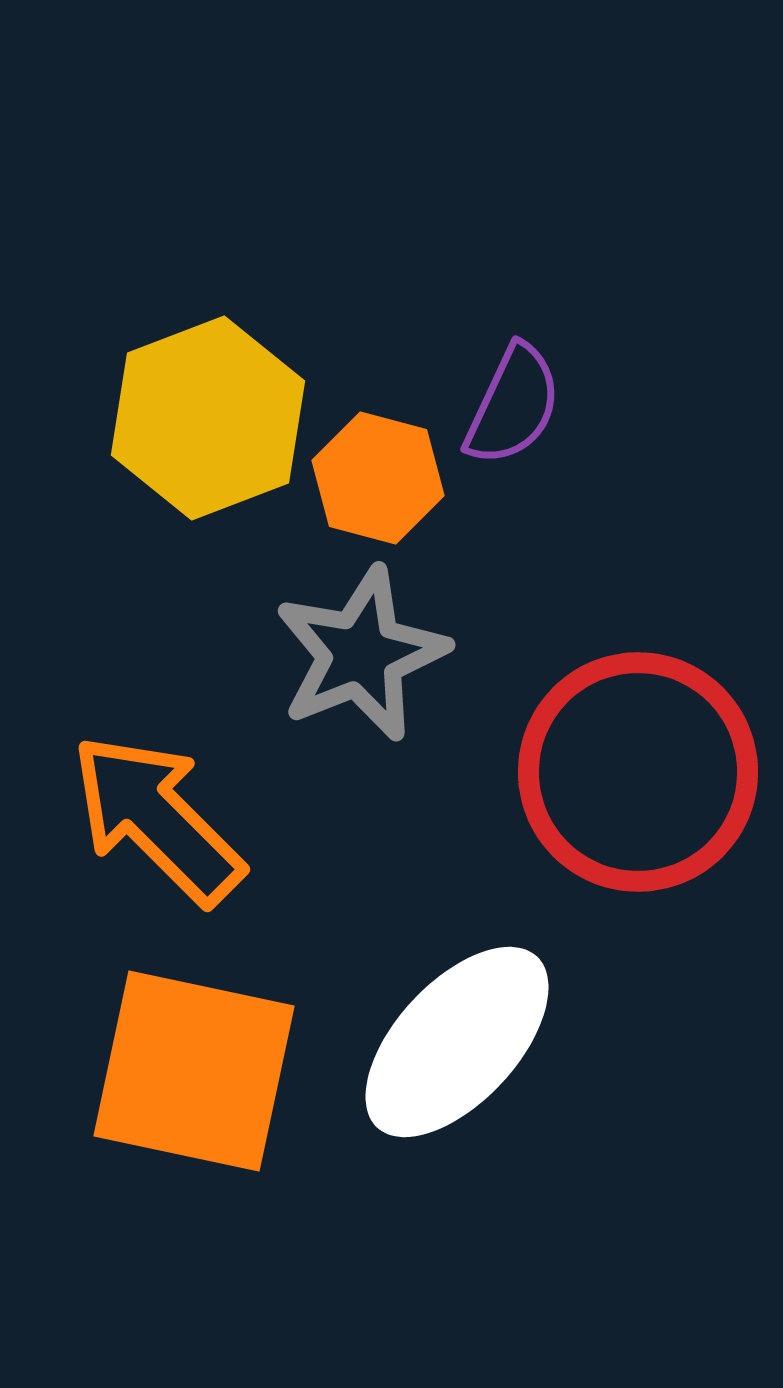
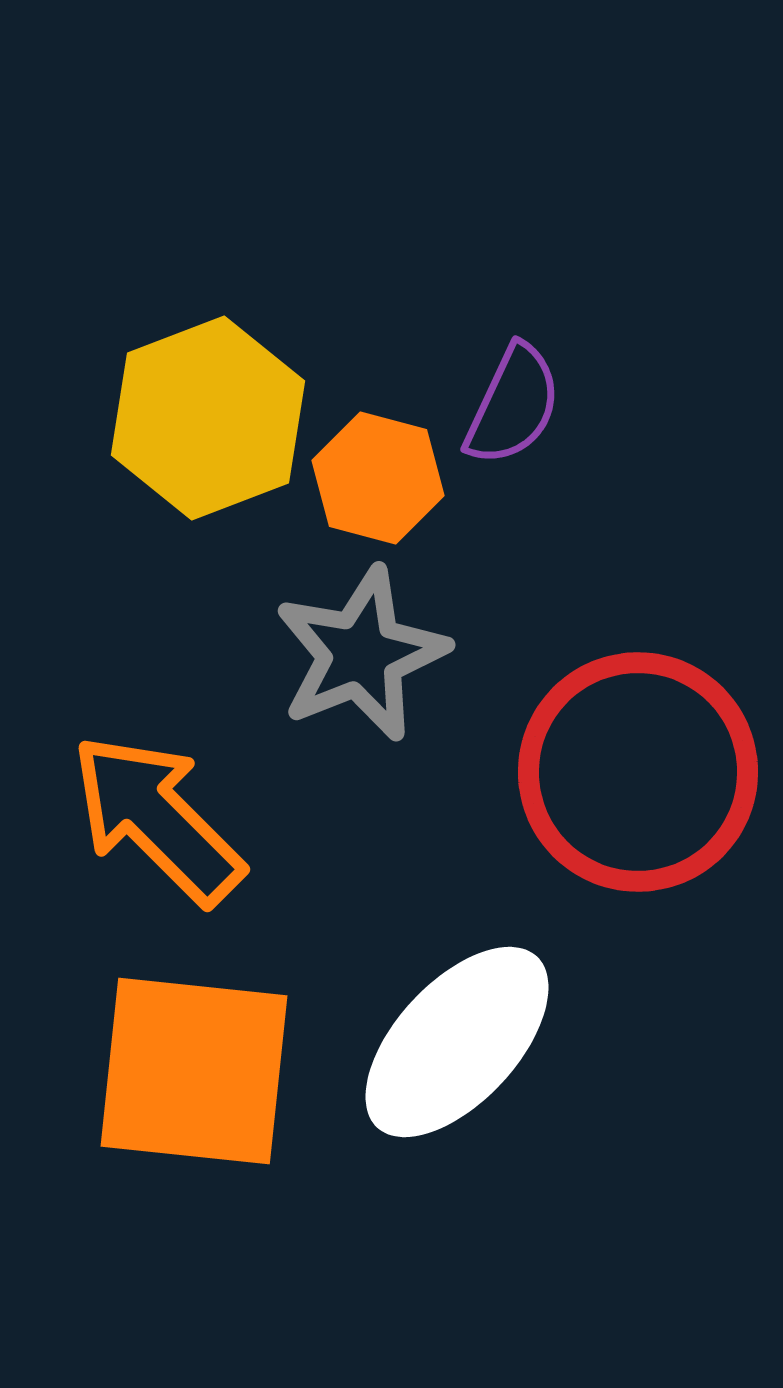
orange square: rotated 6 degrees counterclockwise
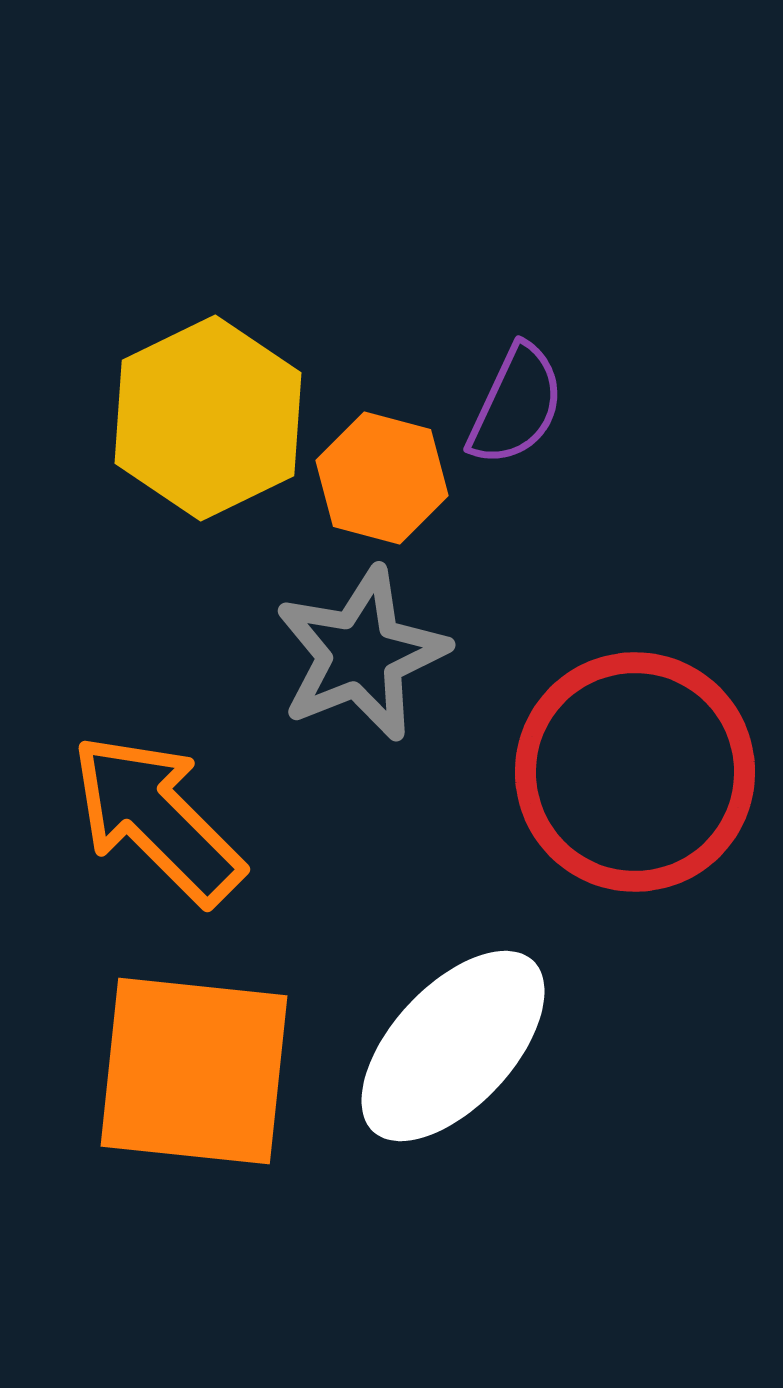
purple semicircle: moved 3 px right
yellow hexagon: rotated 5 degrees counterclockwise
orange hexagon: moved 4 px right
red circle: moved 3 px left
white ellipse: moved 4 px left, 4 px down
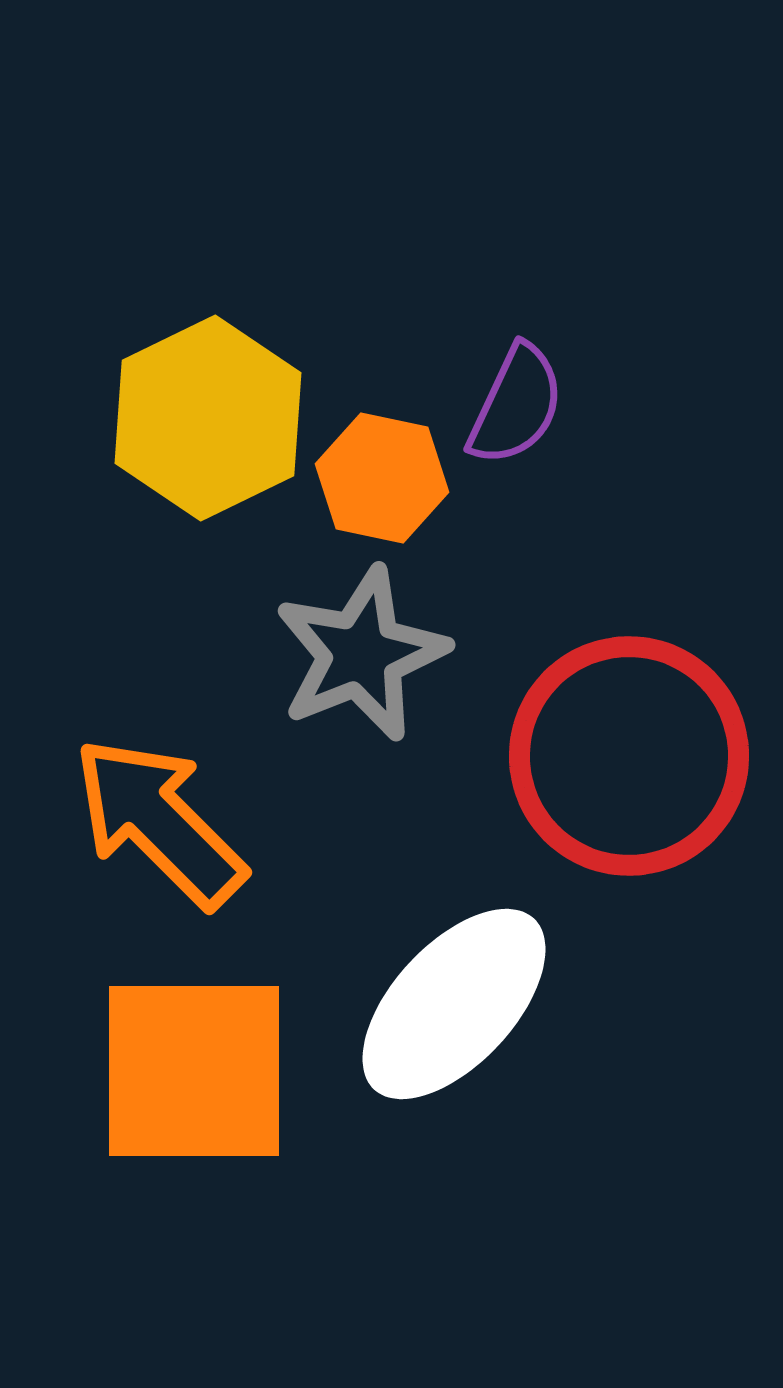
orange hexagon: rotated 3 degrees counterclockwise
red circle: moved 6 px left, 16 px up
orange arrow: moved 2 px right, 3 px down
white ellipse: moved 1 px right, 42 px up
orange square: rotated 6 degrees counterclockwise
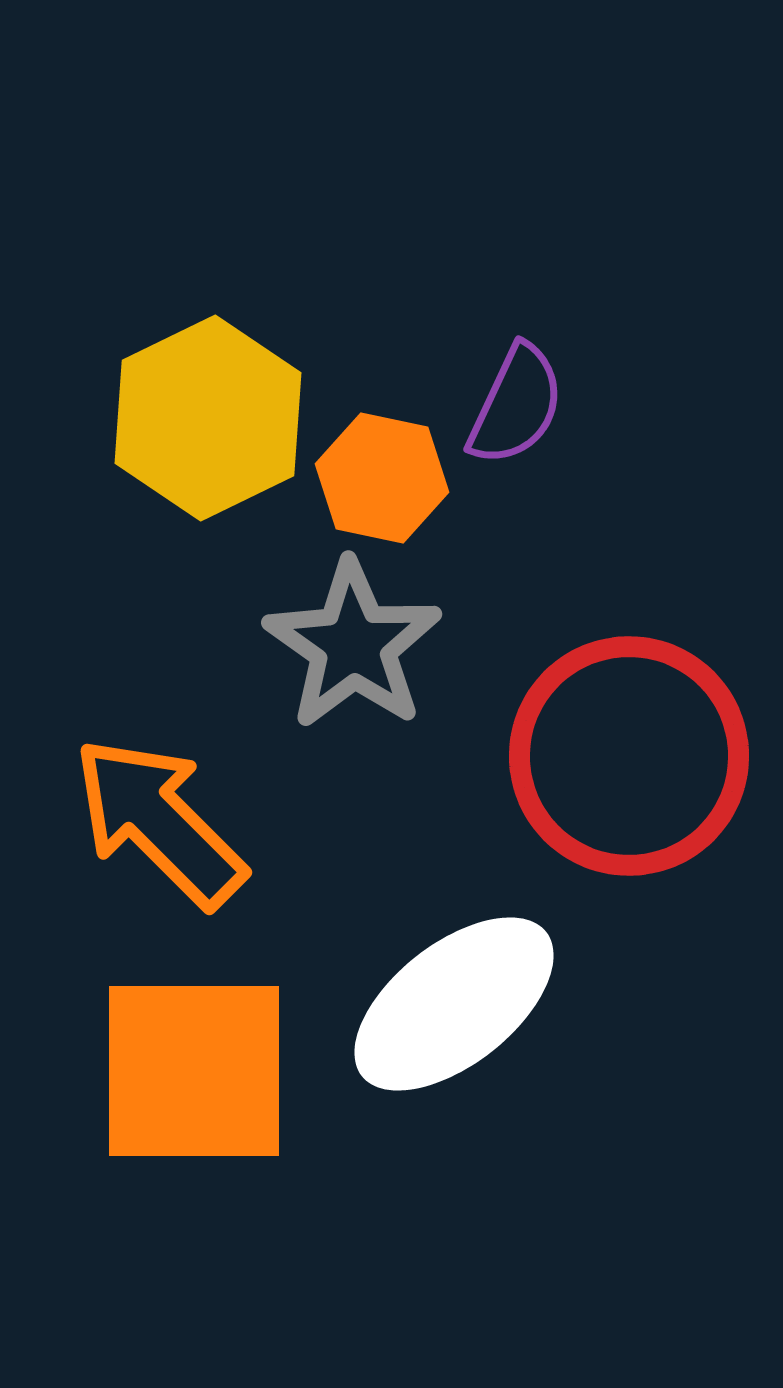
gray star: moved 8 px left, 9 px up; rotated 15 degrees counterclockwise
white ellipse: rotated 9 degrees clockwise
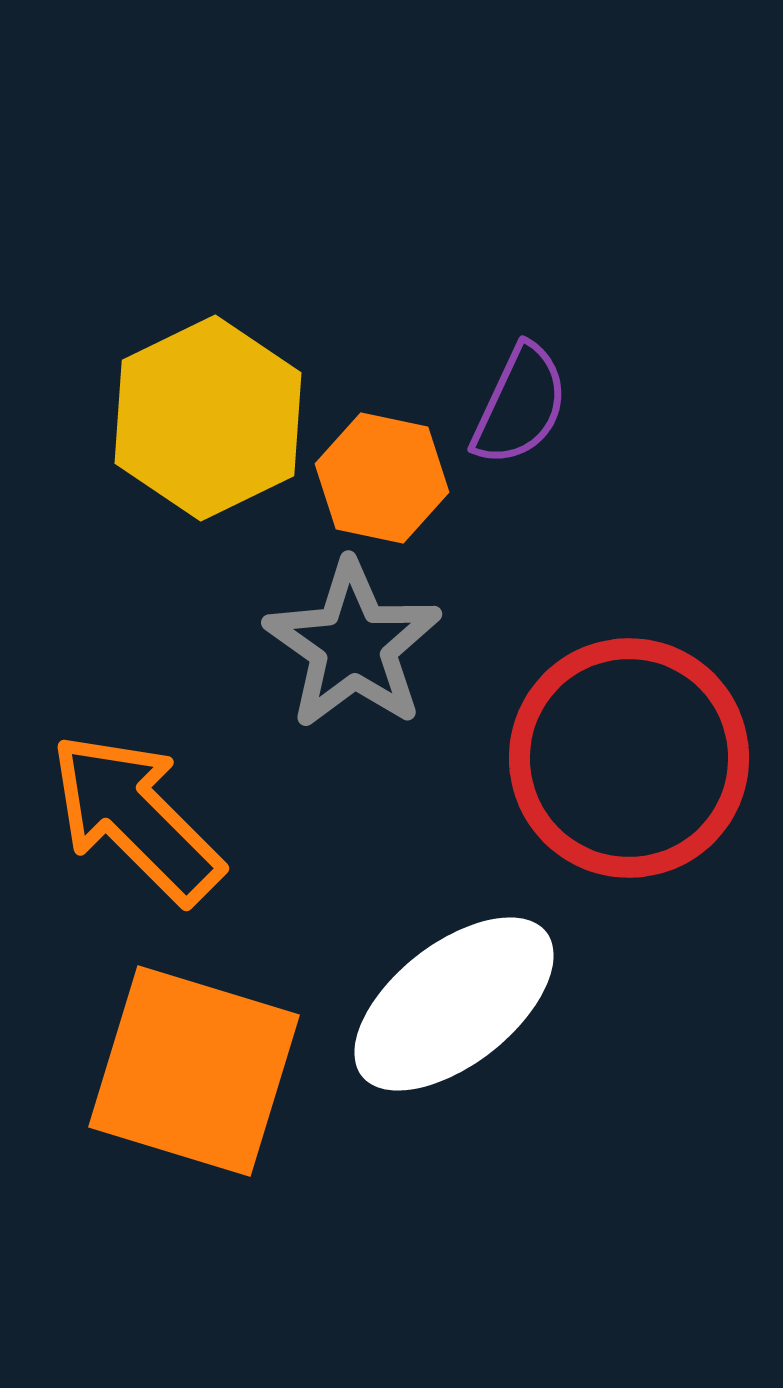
purple semicircle: moved 4 px right
red circle: moved 2 px down
orange arrow: moved 23 px left, 4 px up
orange square: rotated 17 degrees clockwise
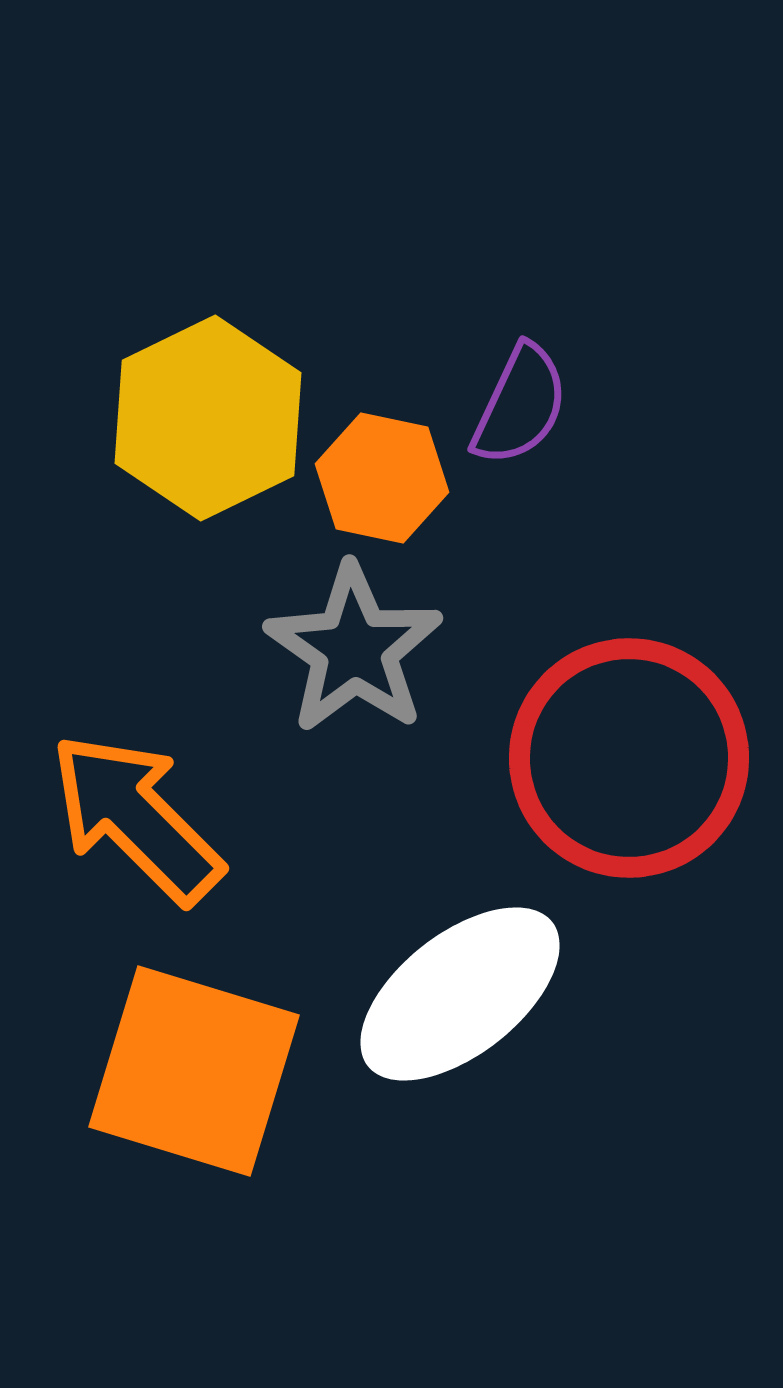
gray star: moved 1 px right, 4 px down
white ellipse: moved 6 px right, 10 px up
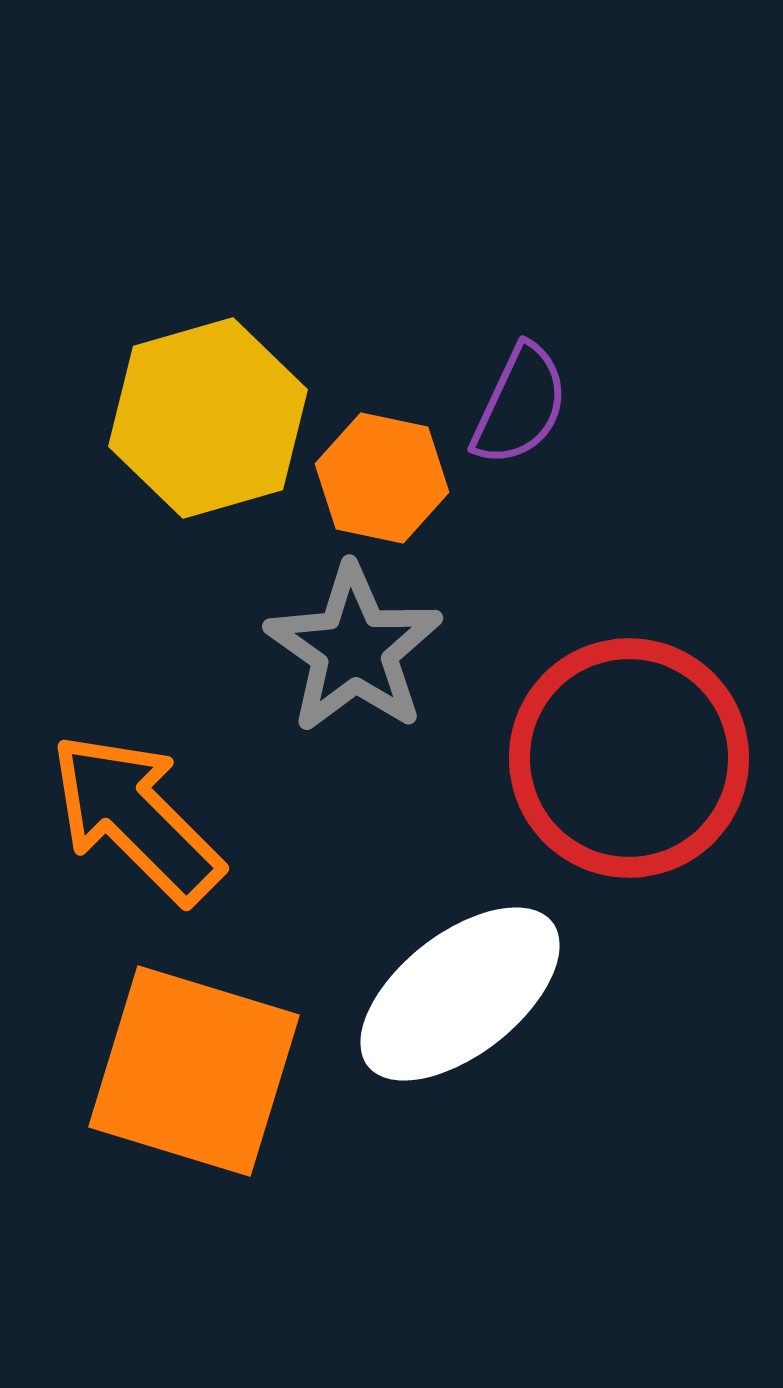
yellow hexagon: rotated 10 degrees clockwise
